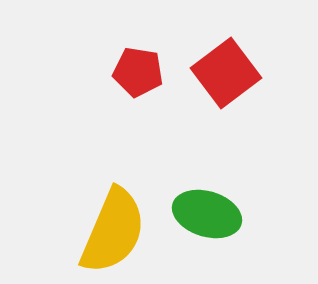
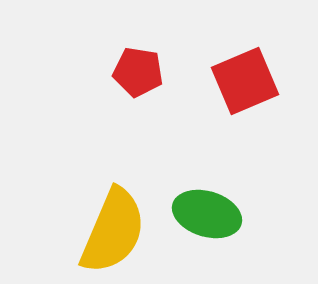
red square: moved 19 px right, 8 px down; rotated 14 degrees clockwise
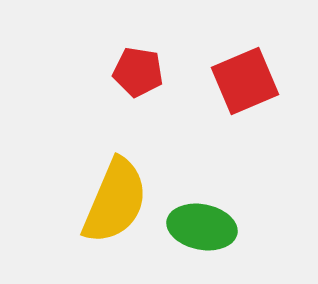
green ellipse: moved 5 px left, 13 px down; rotated 6 degrees counterclockwise
yellow semicircle: moved 2 px right, 30 px up
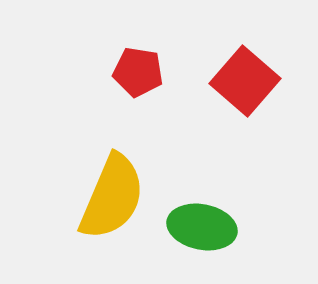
red square: rotated 26 degrees counterclockwise
yellow semicircle: moved 3 px left, 4 px up
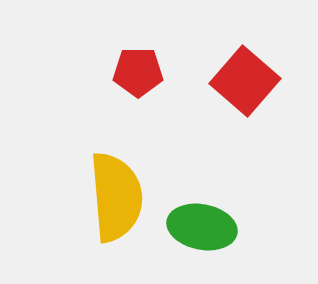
red pentagon: rotated 9 degrees counterclockwise
yellow semicircle: moved 4 px right; rotated 28 degrees counterclockwise
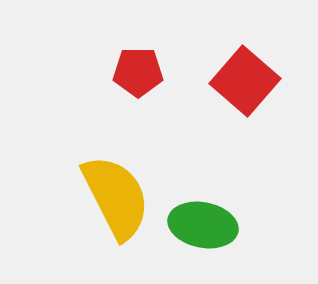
yellow semicircle: rotated 22 degrees counterclockwise
green ellipse: moved 1 px right, 2 px up
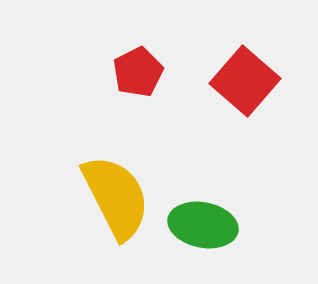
red pentagon: rotated 27 degrees counterclockwise
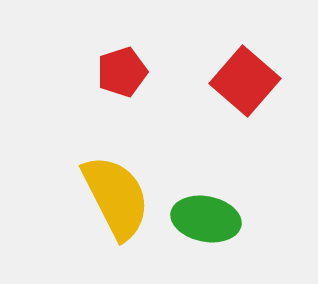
red pentagon: moved 16 px left; rotated 9 degrees clockwise
green ellipse: moved 3 px right, 6 px up
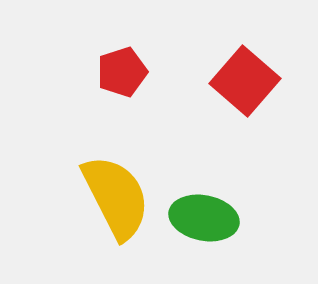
green ellipse: moved 2 px left, 1 px up
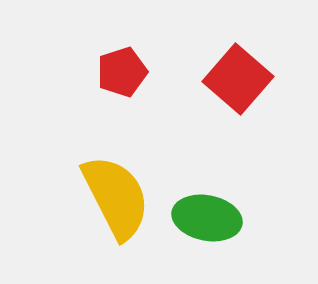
red square: moved 7 px left, 2 px up
green ellipse: moved 3 px right
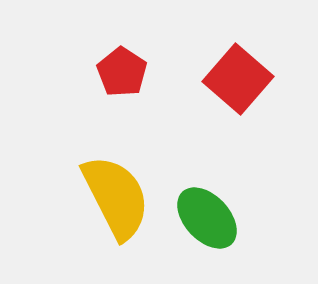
red pentagon: rotated 21 degrees counterclockwise
green ellipse: rotated 36 degrees clockwise
